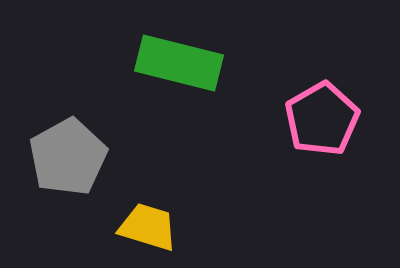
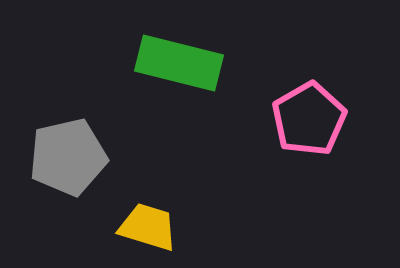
pink pentagon: moved 13 px left
gray pentagon: rotated 16 degrees clockwise
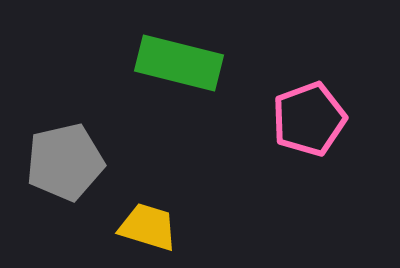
pink pentagon: rotated 10 degrees clockwise
gray pentagon: moved 3 px left, 5 px down
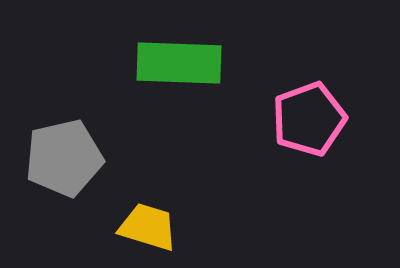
green rectangle: rotated 12 degrees counterclockwise
gray pentagon: moved 1 px left, 4 px up
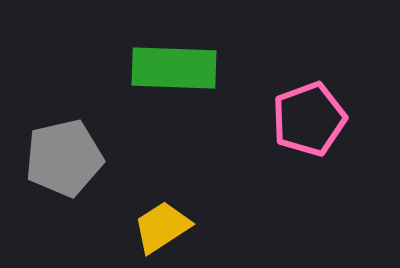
green rectangle: moved 5 px left, 5 px down
yellow trapezoid: moved 14 px right; rotated 50 degrees counterclockwise
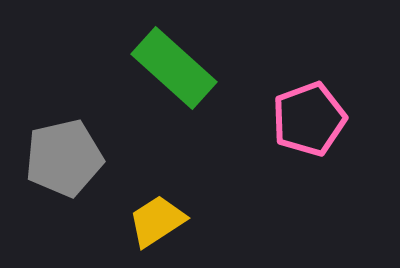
green rectangle: rotated 40 degrees clockwise
yellow trapezoid: moved 5 px left, 6 px up
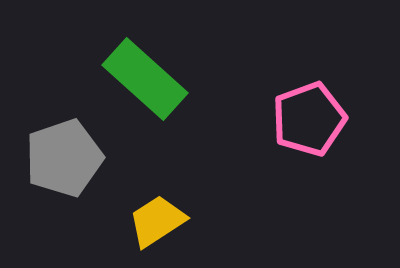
green rectangle: moved 29 px left, 11 px down
gray pentagon: rotated 6 degrees counterclockwise
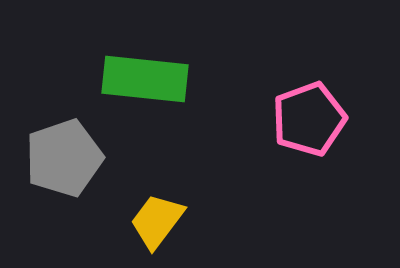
green rectangle: rotated 36 degrees counterclockwise
yellow trapezoid: rotated 20 degrees counterclockwise
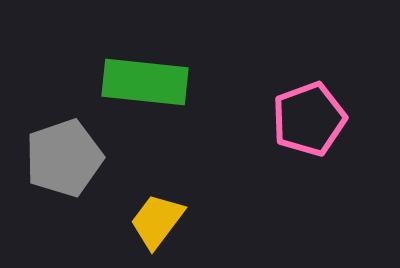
green rectangle: moved 3 px down
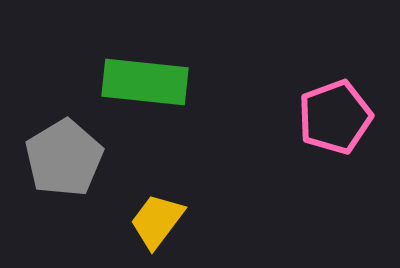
pink pentagon: moved 26 px right, 2 px up
gray pentagon: rotated 12 degrees counterclockwise
